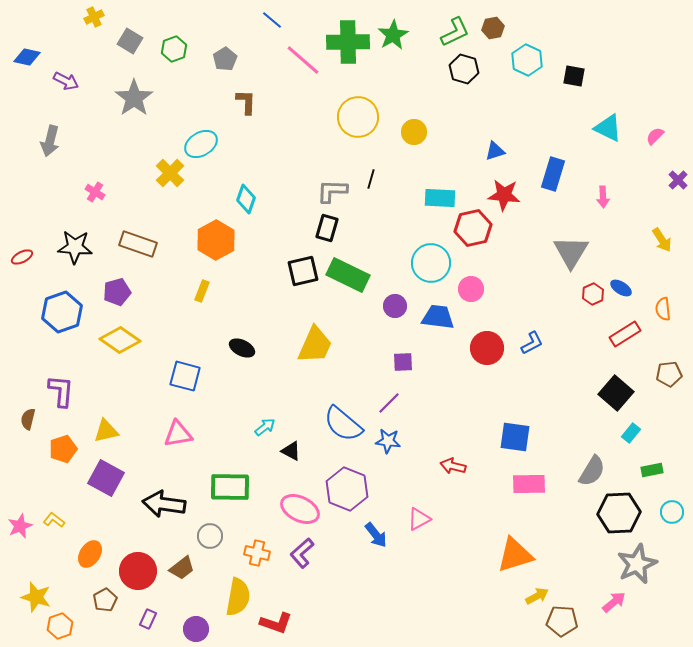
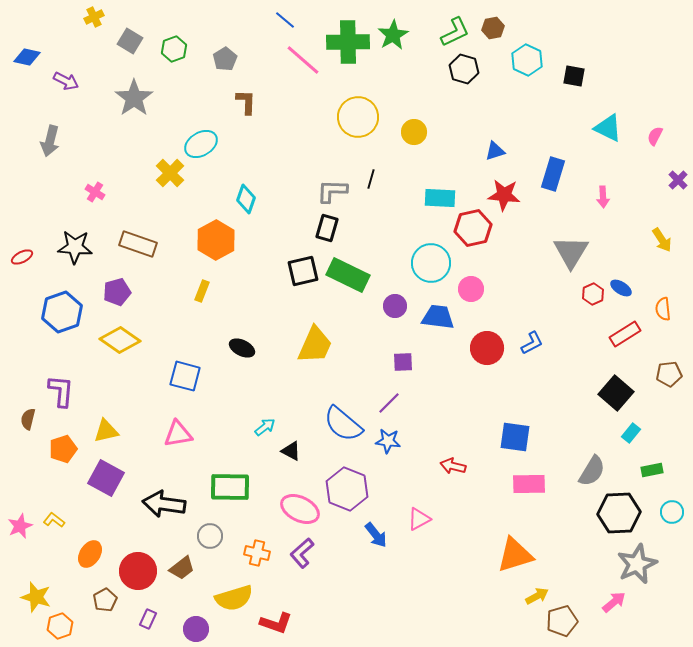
blue line at (272, 20): moved 13 px right
pink semicircle at (655, 136): rotated 18 degrees counterclockwise
yellow semicircle at (238, 597): moved 4 px left, 1 px down; rotated 63 degrees clockwise
brown pentagon at (562, 621): rotated 20 degrees counterclockwise
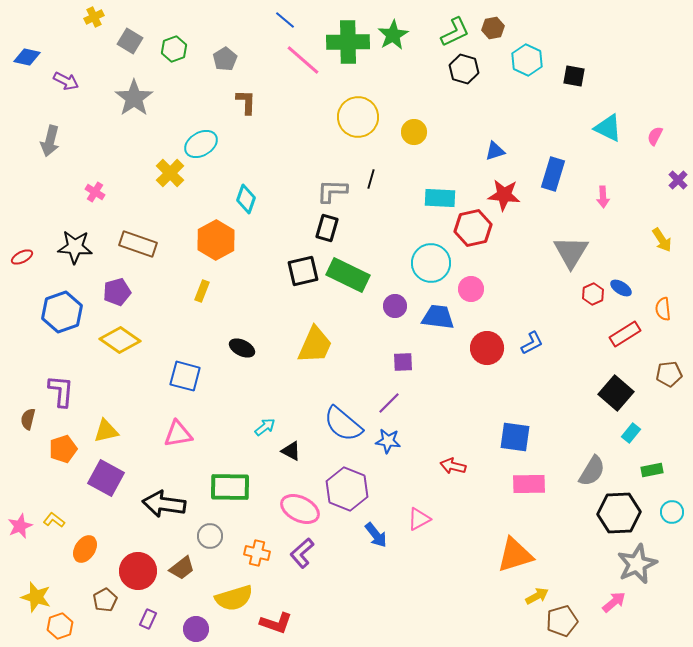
orange ellipse at (90, 554): moved 5 px left, 5 px up
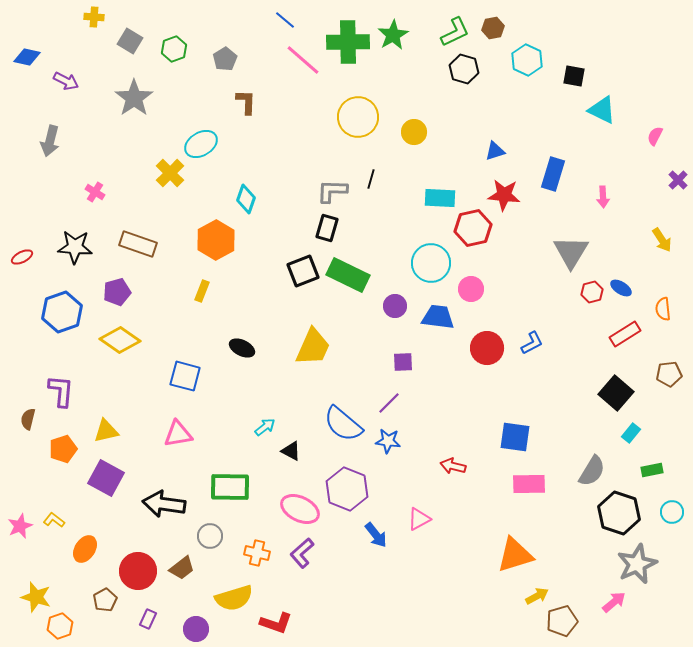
yellow cross at (94, 17): rotated 30 degrees clockwise
cyan triangle at (608, 128): moved 6 px left, 18 px up
black square at (303, 271): rotated 8 degrees counterclockwise
red hexagon at (593, 294): moved 1 px left, 2 px up; rotated 10 degrees clockwise
yellow trapezoid at (315, 345): moved 2 px left, 2 px down
black hexagon at (619, 513): rotated 21 degrees clockwise
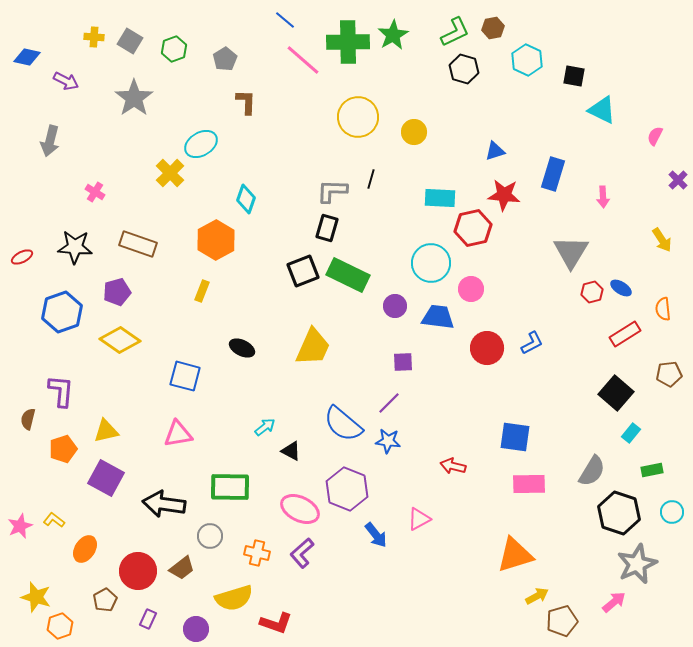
yellow cross at (94, 17): moved 20 px down
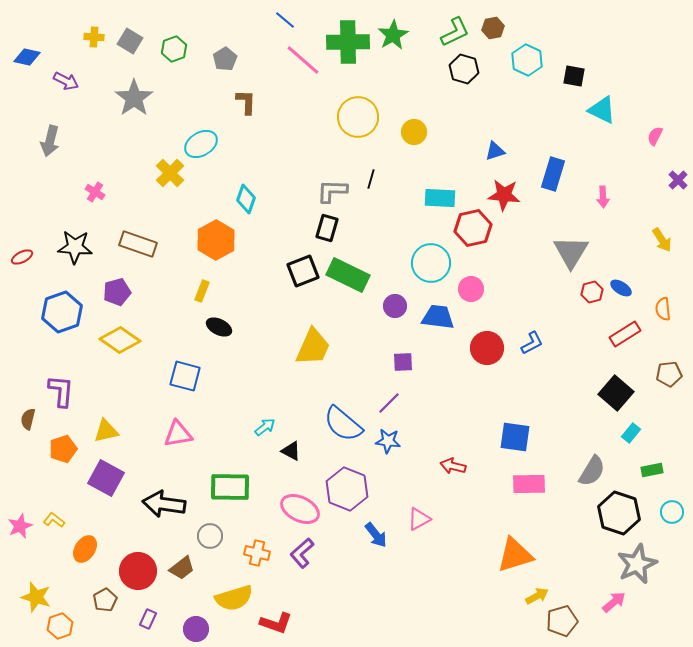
black ellipse at (242, 348): moved 23 px left, 21 px up
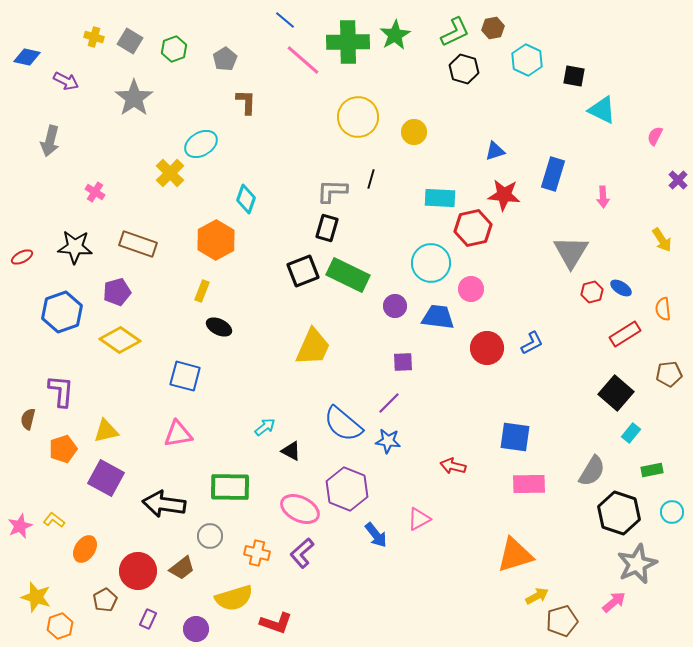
green star at (393, 35): moved 2 px right
yellow cross at (94, 37): rotated 12 degrees clockwise
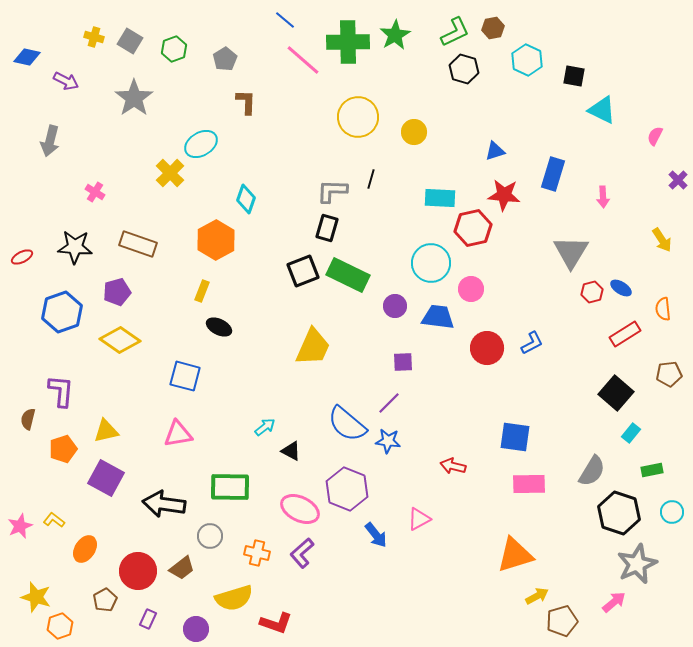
blue semicircle at (343, 424): moved 4 px right
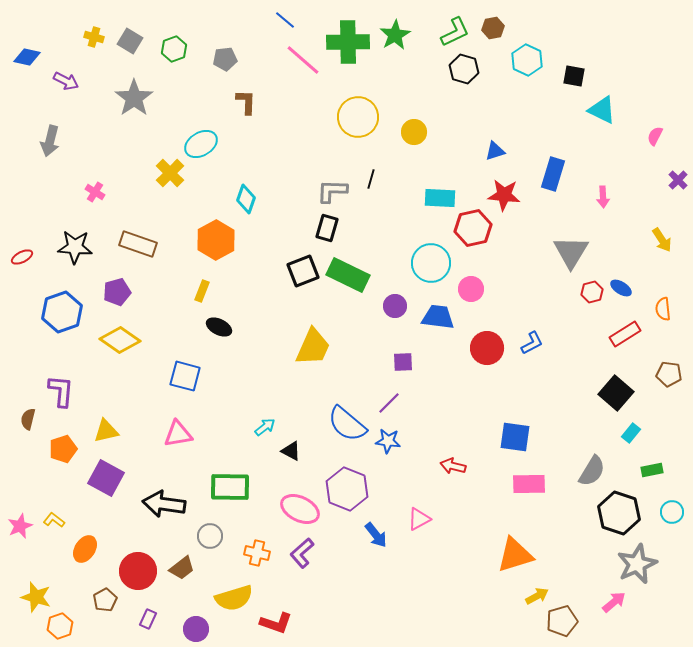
gray pentagon at (225, 59): rotated 25 degrees clockwise
brown pentagon at (669, 374): rotated 15 degrees clockwise
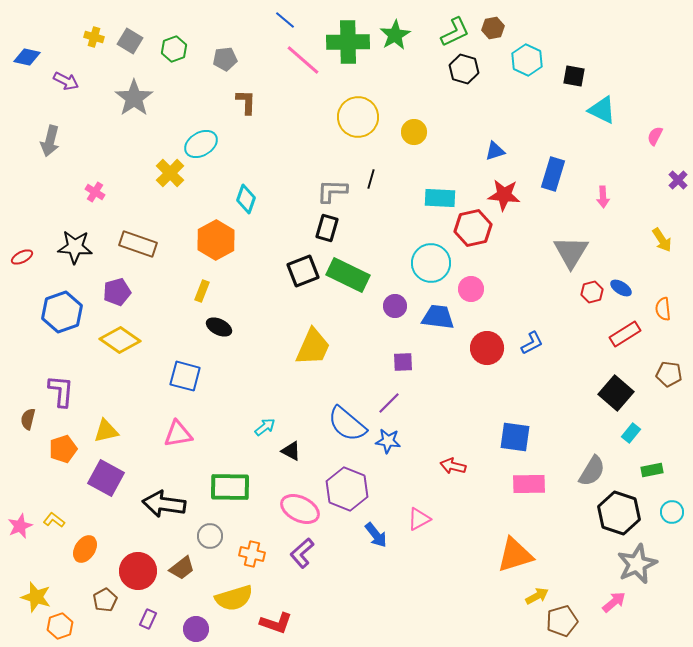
orange cross at (257, 553): moved 5 px left, 1 px down
